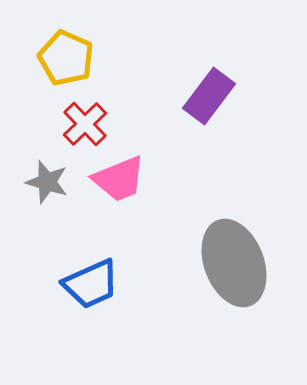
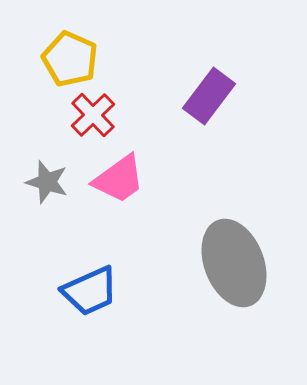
yellow pentagon: moved 4 px right, 1 px down
red cross: moved 8 px right, 9 px up
pink trapezoid: rotated 14 degrees counterclockwise
blue trapezoid: moved 1 px left, 7 px down
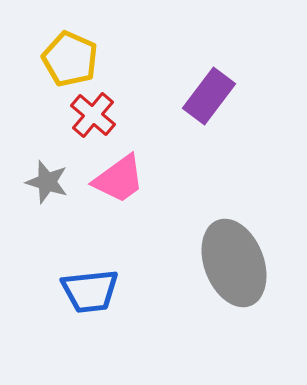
red cross: rotated 6 degrees counterclockwise
blue trapezoid: rotated 18 degrees clockwise
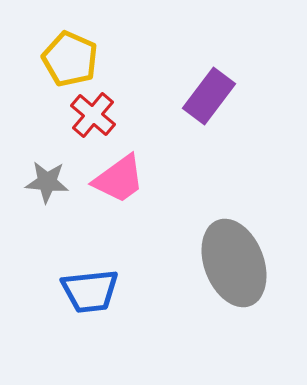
gray star: rotated 12 degrees counterclockwise
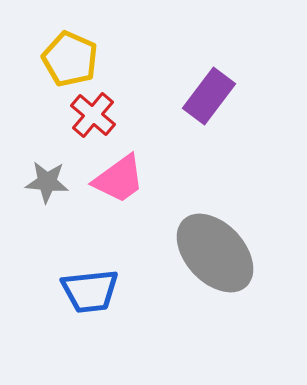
gray ellipse: moved 19 px left, 10 px up; rotated 22 degrees counterclockwise
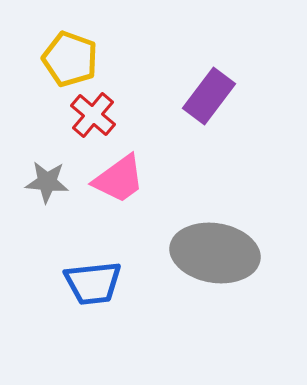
yellow pentagon: rotated 4 degrees counterclockwise
gray ellipse: rotated 38 degrees counterclockwise
blue trapezoid: moved 3 px right, 8 px up
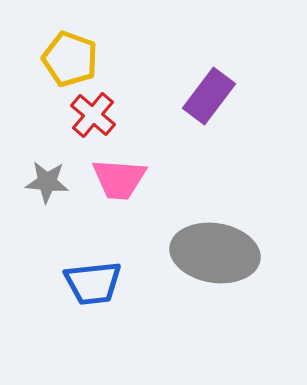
pink trapezoid: rotated 40 degrees clockwise
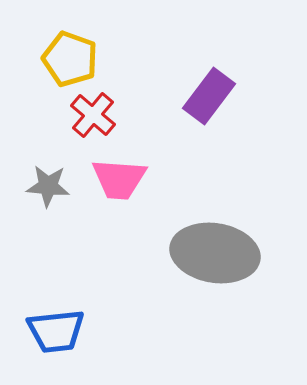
gray star: moved 1 px right, 4 px down
blue trapezoid: moved 37 px left, 48 px down
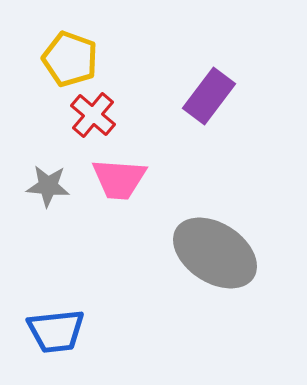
gray ellipse: rotated 24 degrees clockwise
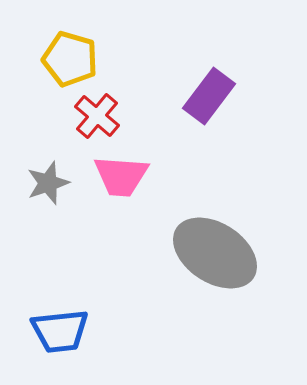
yellow pentagon: rotated 4 degrees counterclockwise
red cross: moved 4 px right, 1 px down
pink trapezoid: moved 2 px right, 3 px up
gray star: moved 3 px up; rotated 24 degrees counterclockwise
blue trapezoid: moved 4 px right
